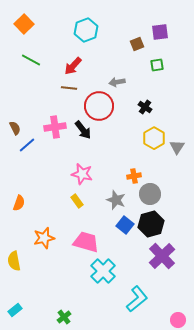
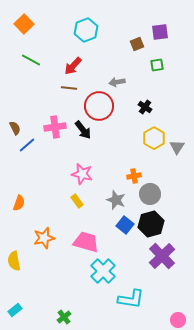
cyan L-shape: moved 6 px left; rotated 48 degrees clockwise
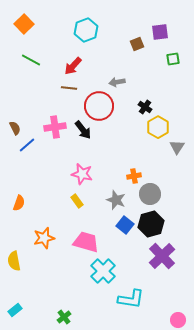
green square: moved 16 px right, 6 px up
yellow hexagon: moved 4 px right, 11 px up
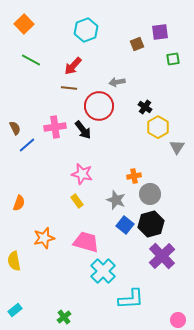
cyan L-shape: rotated 12 degrees counterclockwise
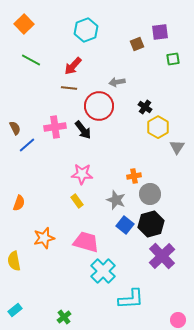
pink star: rotated 10 degrees counterclockwise
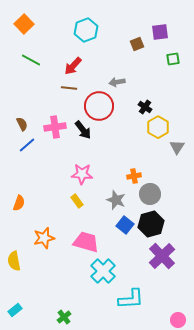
brown semicircle: moved 7 px right, 4 px up
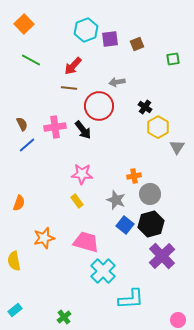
purple square: moved 50 px left, 7 px down
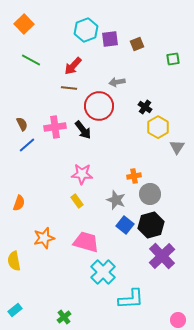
black hexagon: moved 1 px down
cyan cross: moved 1 px down
